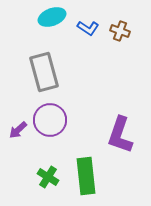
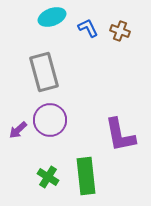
blue L-shape: rotated 150 degrees counterclockwise
purple L-shape: rotated 30 degrees counterclockwise
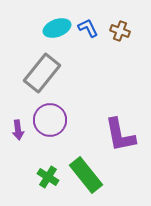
cyan ellipse: moved 5 px right, 11 px down
gray rectangle: moved 2 px left, 1 px down; rotated 54 degrees clockwise
purple arrow: rotated 54 degrees counterclockwise
green rectangle: moved 1 px up; rotated 33 degrees counterclockwise
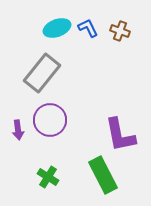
green rectangle: moved 17 px right; rotated 12 degrees clockwise
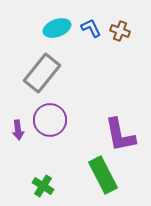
blue L-shape: moved 3 px right
green cross: moved 5 px left, 9 px down
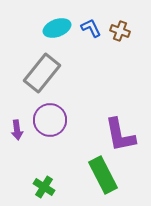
purple arrow: moved 1 px left
green cross: moved 1 px right, 1 px down
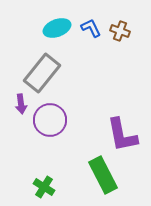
purple arrow: moved 4 px right, 26 px up
purple L-shape: moved 2 px right
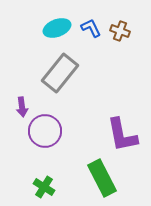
gray rectangle: moved 18 px right
purple arrow: moved 1 px right, 3 px down
purple circle: moved 5 px left, 11 px down
green rectangle: moved 1 px left, 3 px down
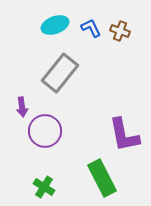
cyan ellipse: moved 2 px left, 3 px up
purple L-shape: moved 2 px right
